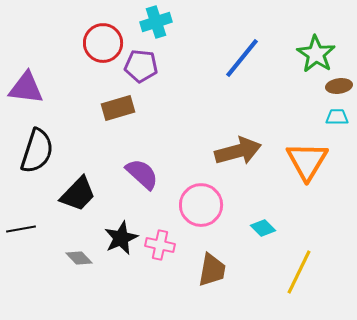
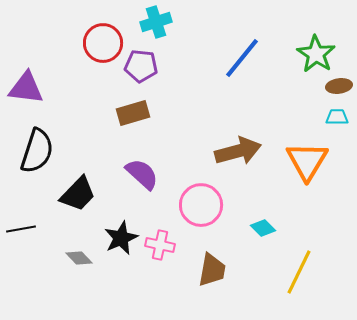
brown rectangle: moved 15 px right, 5 px down
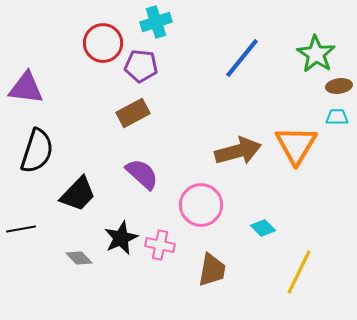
brown rectangle: rotated 12 degrees counterclockwise
orange triangle: moved 11 px left, 16 px up
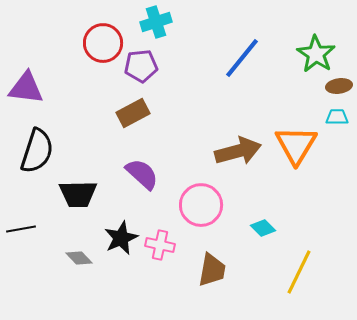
purple pentagon: rotated 12 degrees counterclockwise
black trapezoid: rotated 45 degrees clockwise
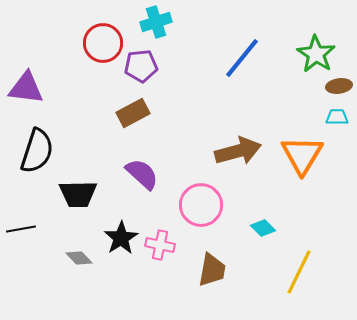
orange triangle: moved 6 px right, 10 px down
black star: rotated 8 degrees counterclockwise
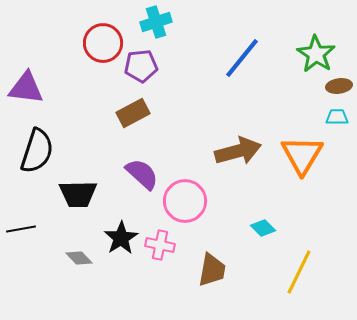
pink circle: moved 16 px left, 4 px up
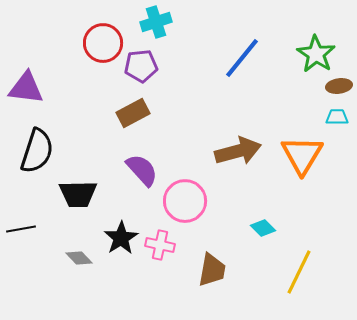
purple semicircle: moved 4 px up; rotated 6 degrees clockwise
